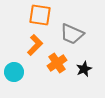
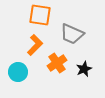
cyan circle: moved 4 px right
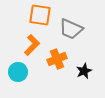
gray trapezoid: moved 1 px left, 5 px up
orange L-shape: moved 3 px left
orange cross: moved 4 px up; rotated 12 degrees clockwise
black star: moved 2 px down
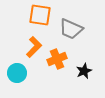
orange L-shape: moved 2 px right, 2 px down
cyan circle: moved 1 px left, 1 px down
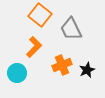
orange square: rotated 30 degrees clockwise
gray trapezoid: rotated 40 degrees clockwise
orange cross: moved 5 px right, 6 px down
black star: moved 3 px right, 1 px up
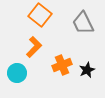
gray trapezoid: moved 12 px right, 6 px up
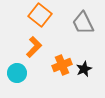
black star: moved 3 px left, 1 px up
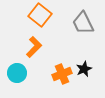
orange cross: moved 9 px down
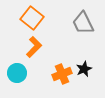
orange square: moved 8 px left, 3 px down
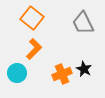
orange L-shape: moved 2 px down
black star: rotated 21 degrees counterclockwise
